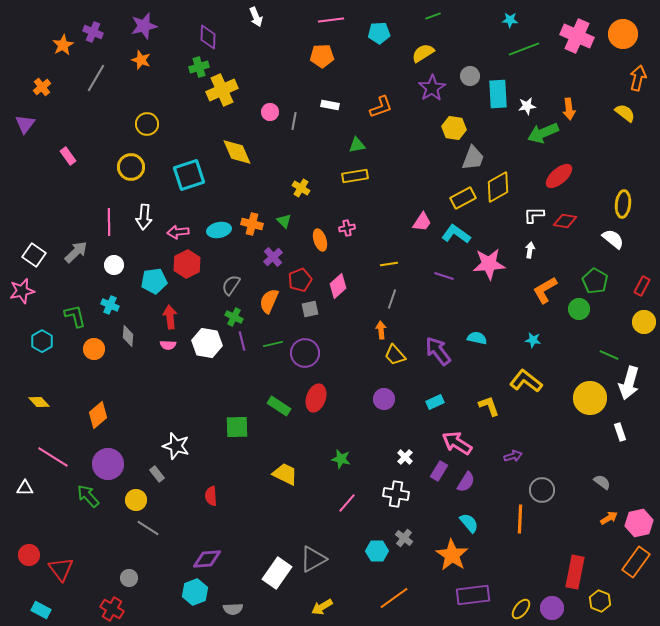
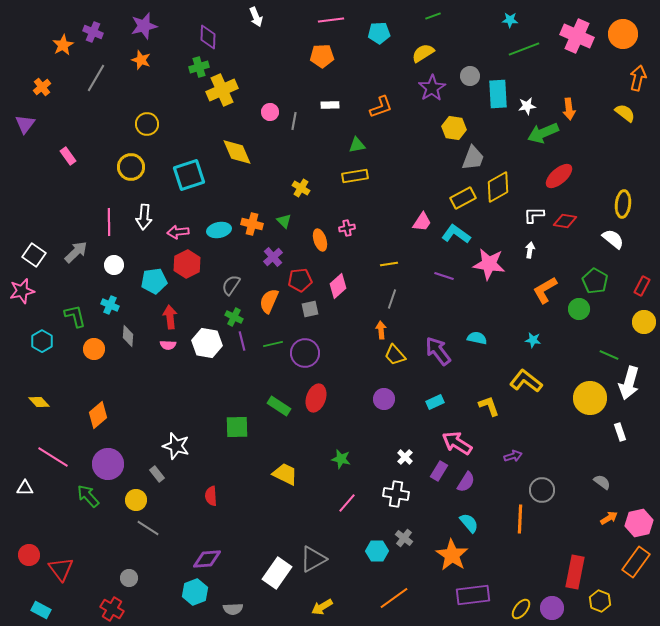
white rectangle at (330, 105): rotated 12 degrees counterclockwise
pink star at (489, 264): rotated 12 degrees clockwise
red pentagon at (300, 280): rotated 15 degrees clockwise
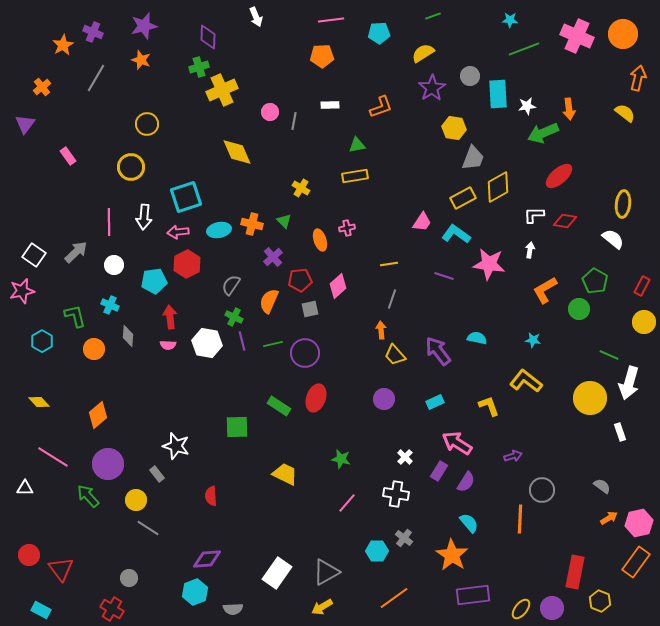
cyan square at (189, 175): moved 3 px left, 22 px down
gray semicircle at (602, 482): moved 4 px down
gray triangle at (313, 559): moved 13 px right, 13 px down
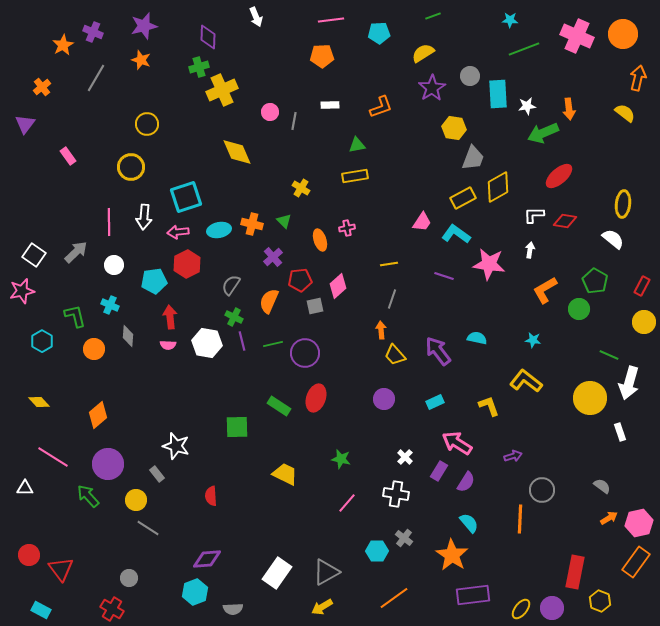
gray square at (310, 309): moved 5 px right, 3 px up
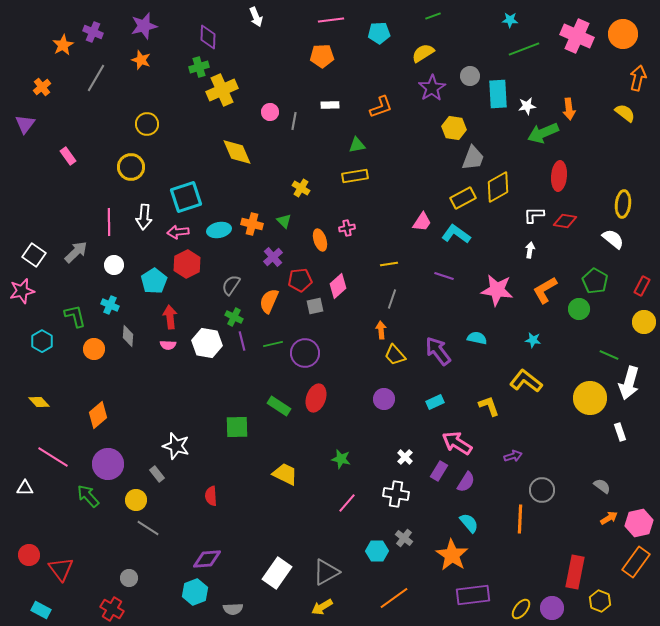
red ellipse at (559, 176): rotated 44 degrees counterclockwise
pink star at (489, 264): moved 8 px right, 26 px down
cyan pentagon at (154, 281): rotated 25 degrees counterclockwise
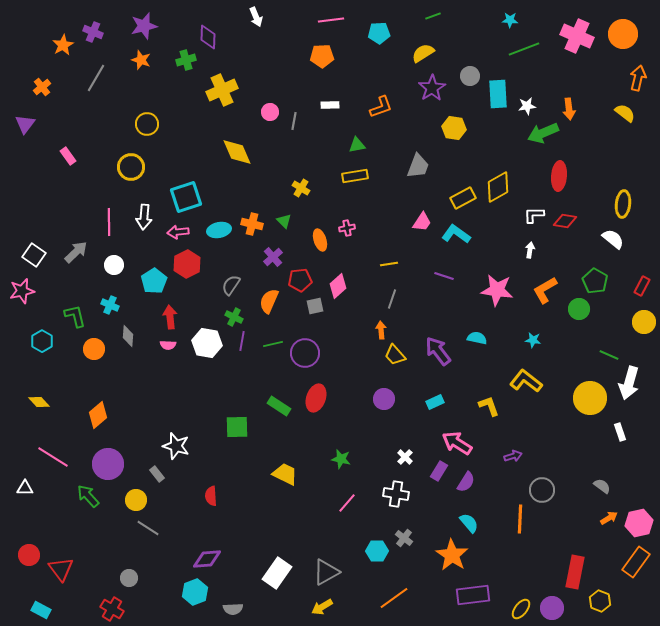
green cross at (199, 67): moved 13 px left, 7 px up
gray trapezoid at (473, 158): moved 55 px left, 8 px down
purple line at (242, 341): rotated 24 degrees clockwise
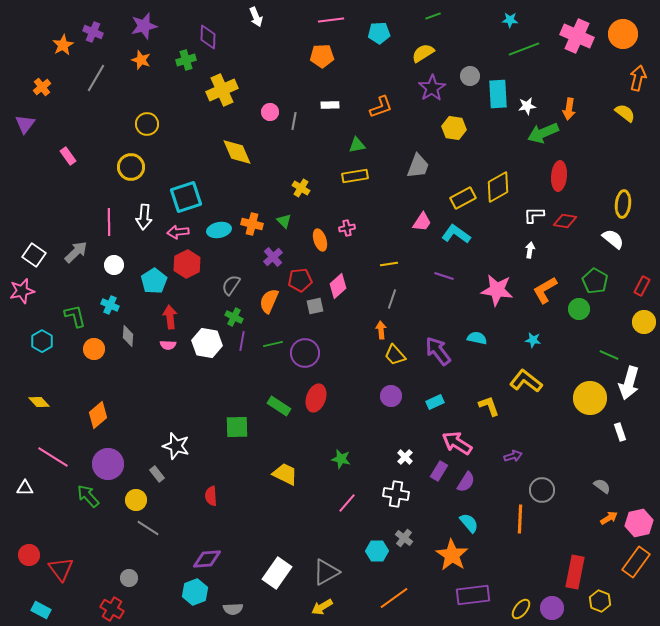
orange arrow at (569, 109): rotated 15 degrees clockwise
purple circle at (384, 399): moved 7 px right, 3 px up
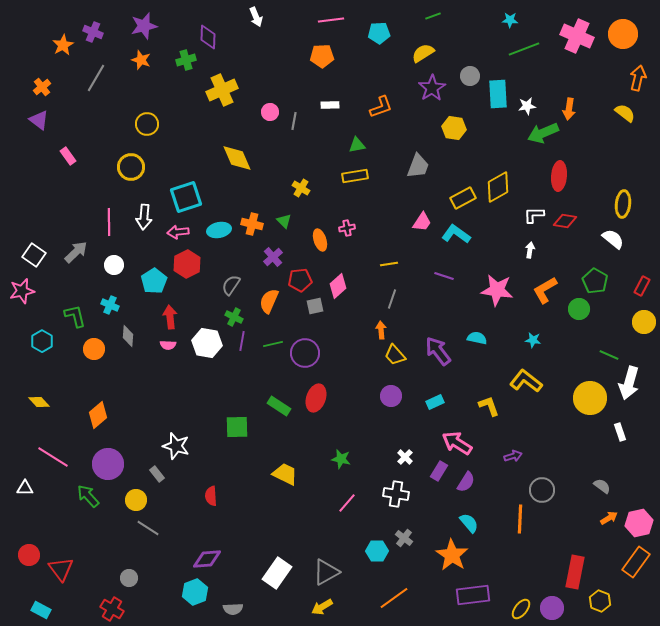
purple triangle at (25, 124): moved 14 px right, 4 px up; rotated 30 degrees counterclockwise
yellow diamond at (237, 152): moved 6 px down
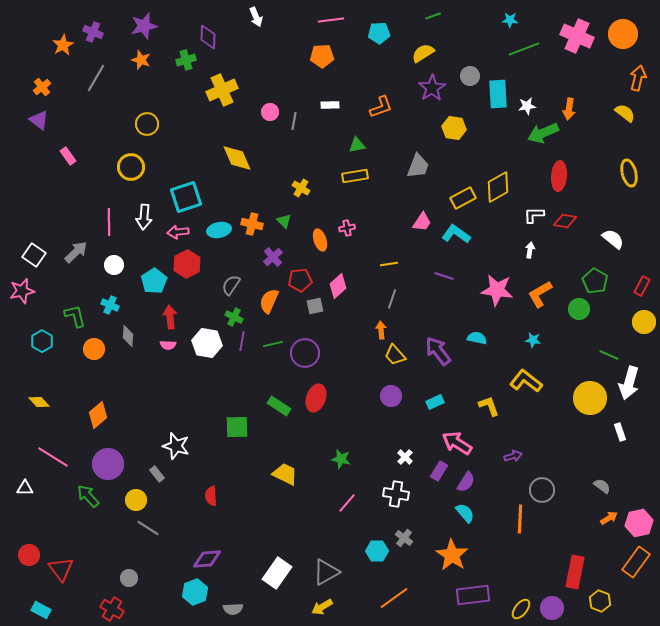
yellow ellipse at (623, 204): moved 6 px right, 31 px up; rotated 20 degrees counterclockwise
orange L-shape at (545, 290): moved 5 px left, 4 px down
cyan semicircle at (469, 523): moved 4 px left, 10 px up
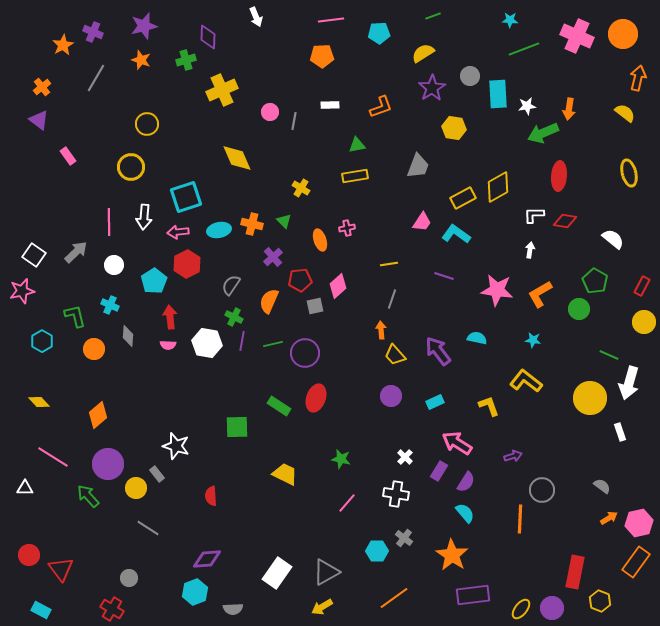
yellow circle at (136, 500): moved 12 px up
